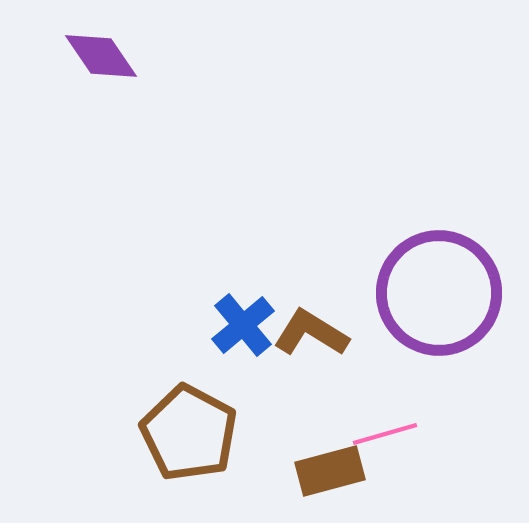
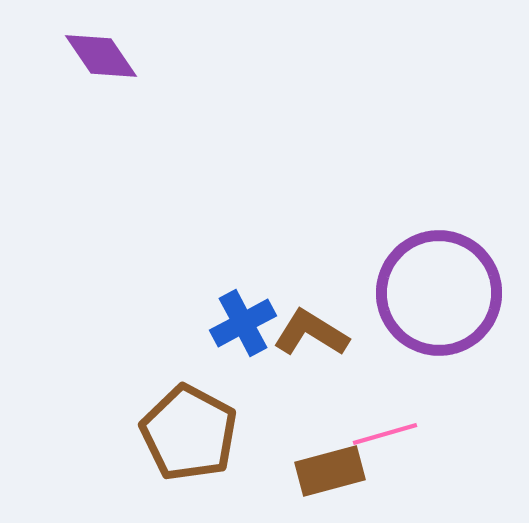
blue cross: moved 2 px up; rotated 12 degrees clockwise
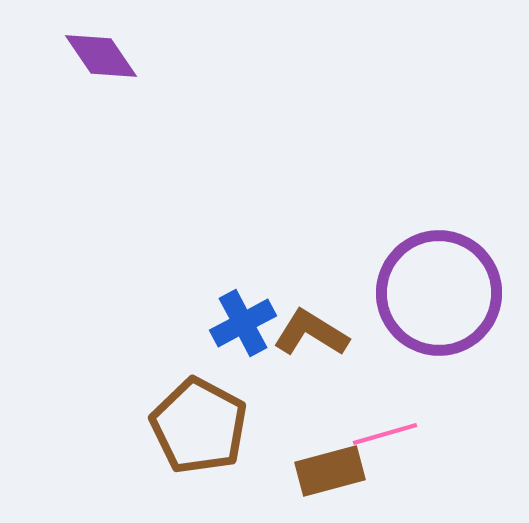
brown pentagon: moved 10 px right, 7 px up
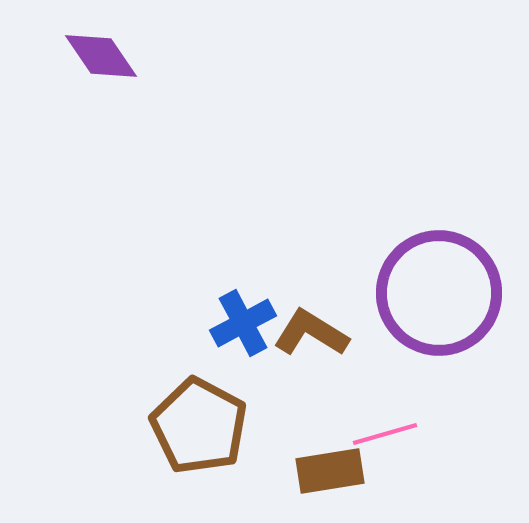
brown rectangle: rotated 6 degrees clockwise
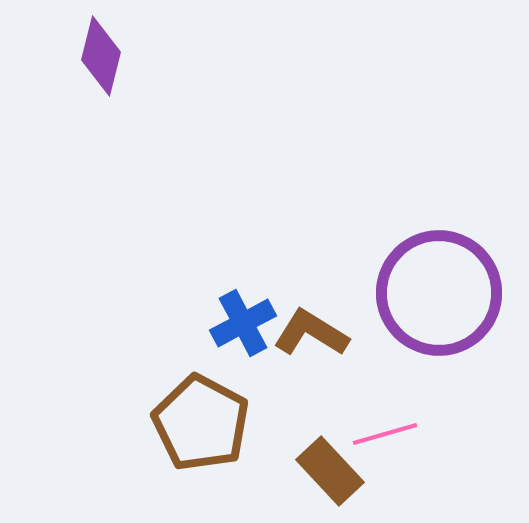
purple diamond: rotated 48 degrees clockwise
brown pentagon: moved 2 px right, 3 px up
brown rectangle: rotated 56 degrees clockwise
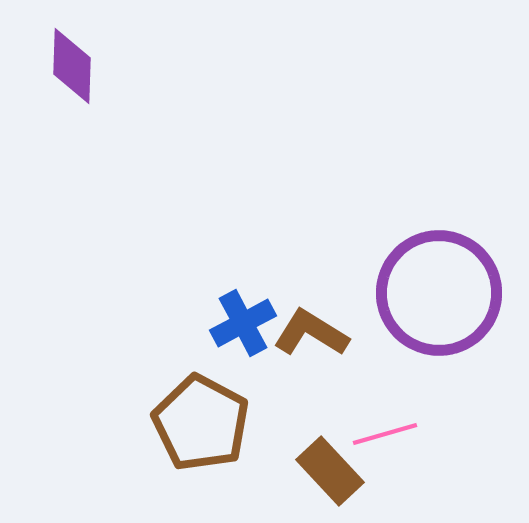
purple diamond: moved 29 px left, 10 px down; rotated 12 degrees counterclockwise
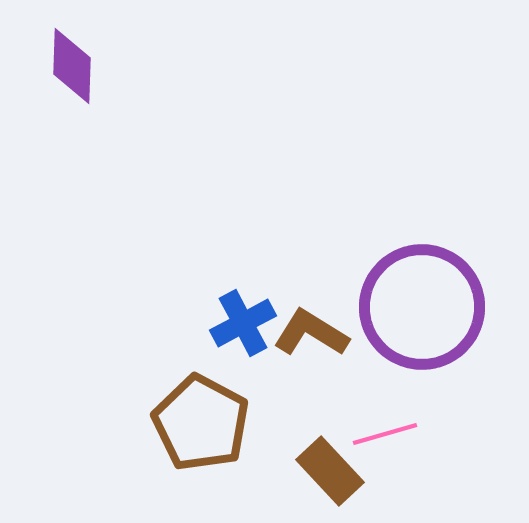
purple circle: moved 17 px left, 14 px down
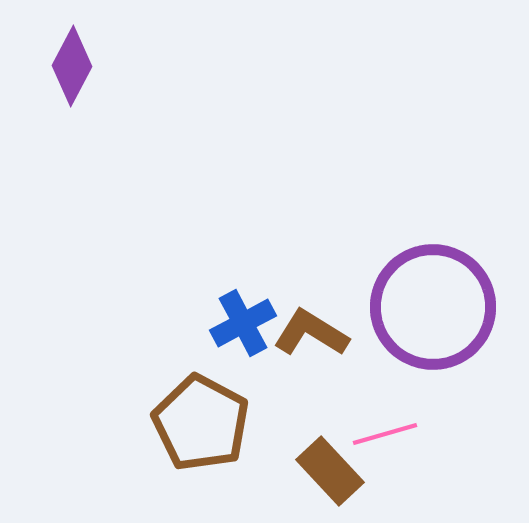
purple diamond: rotated 26 degrees clockwise
purple circle: moved 11 px right
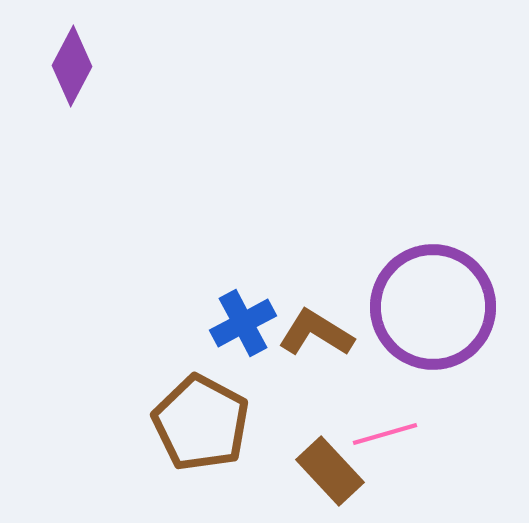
brown L-shape: moved 5 px right
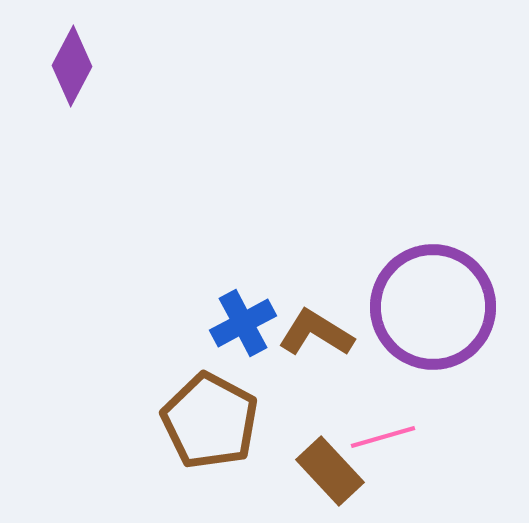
brown pentagon: moved 9 px right, 2 px up
pink line: moved 2 px left, 3 px down
